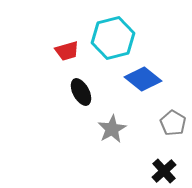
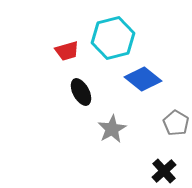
gray pentagon: moved 3 px right
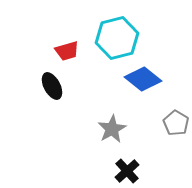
cyan hexagon: moved 4 px right
black ellipse: moved 29 px left, 6 px up
black cross: moved 37 px left
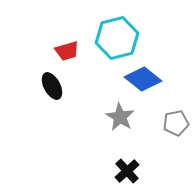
gray pentagon: rotated 30 degrees clockwise
gray star: moved 8 px right, 12 px up; rotated 12 degrees counterclockwise
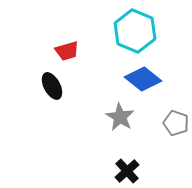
cyan hexagon: moved 18 px right, 7 px up; rotated 24 degrees counterclockwise
gray pentagon: rotated 30 degrees clockwise
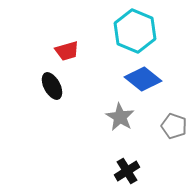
gray pentagon: moved 2 px left, 3 px down
black cross: rotated 10 degrees clockwise
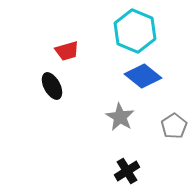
blue diamond: moved 3 px up
gray pentagon: rotated 20 degrees clockwise
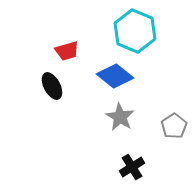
blue diamond: moved 28 px left
black cross: moved 5 px right, 4 px up
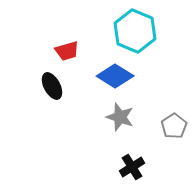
blue diamond: rotated 6 degrees counterclockwise
gray star: rotated 12 degrees counterclockwise
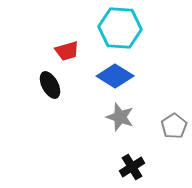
cyan hexagon: moved 15 px left, 3 px up; rotated 18 degrees counterclockwise
black ellipse: moved 2 px left, 1 px up
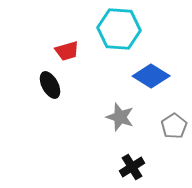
cyan hexagon: moved 1 px left, 1 px down
blue diamond: moved 36 px right
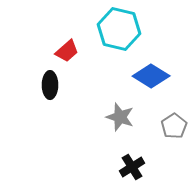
cyan hexagon: rotated 9 degrees clockwise
red trapezoid: rotated 25 degrees counterclockwise
black ellipse: rotated 28 degrees clockwise
